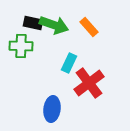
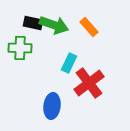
green cross: moved 1 px left, 2 px down
blue ellipse: moved 3 px up
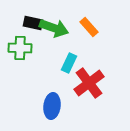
green arrow: moved 3 px down
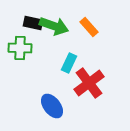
green arrow: moved 2 px up
blue ellipse: rotated 45 degrees counterclockwise
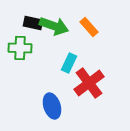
blue ellipse: rotated 20 degrees clockwise
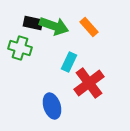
green cross: rotated 15 degrees clockwise
cyan rectangle: moved 1 px up
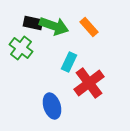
green cross: moved 1 px right; rotated 20 degrees clockwise
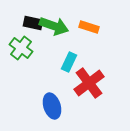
orange rectangle: rotated 30 degrees counterclockwise
